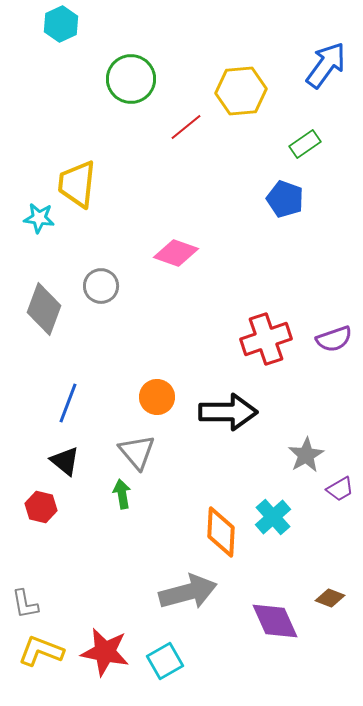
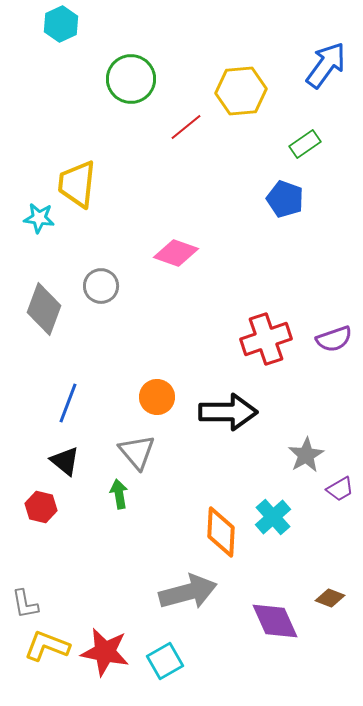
green arrow: moved 3 px left
yellow L-shape: moved 6 px right, 5 px up
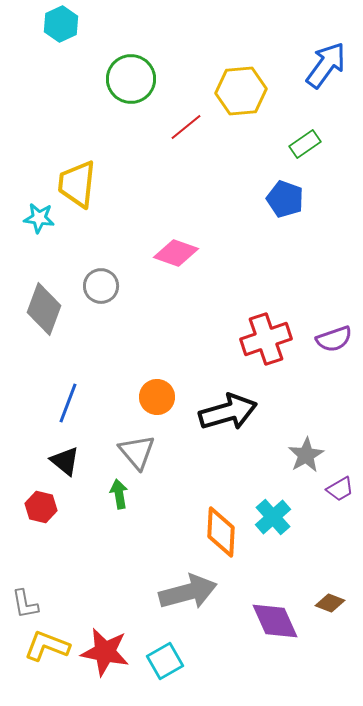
black arrow: rotated 16 degrees counterclockwise
brown diamond: moved 5 px down
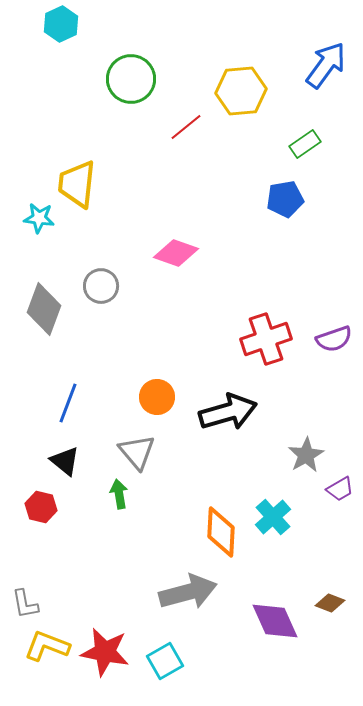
blue pentagon: rotated 30 degrees counterclockwise
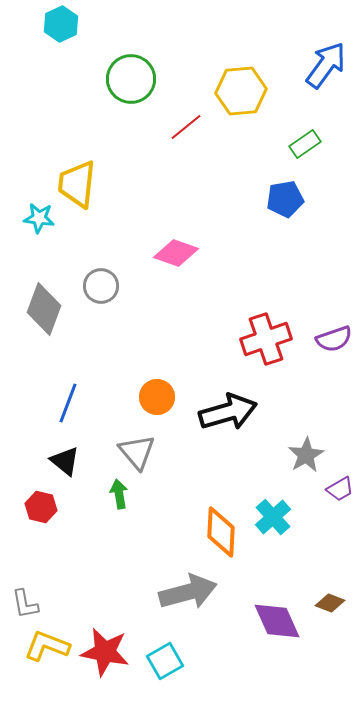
purple diamond: moved 2 px right
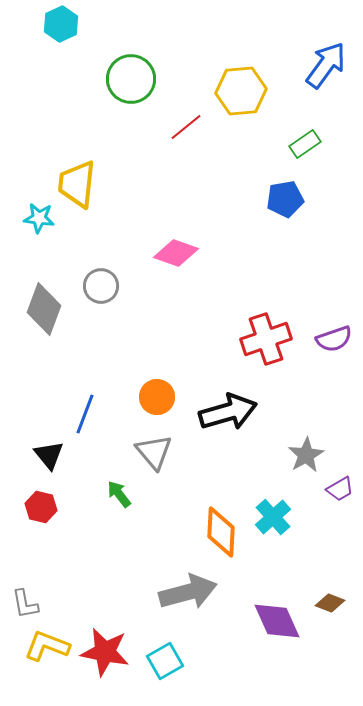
blue line: moved 17 px right, 11 px down
gray triangle: moved 17 px right
black triangle: moved 16 px left, 6 px up; rotated 12 degrees clockwise
green arrow: rotated 28 degrees counterclockwise
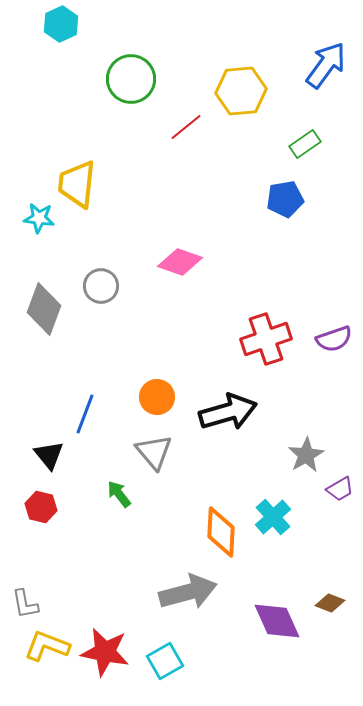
pink diamond: moved 4 px right, 9 px down
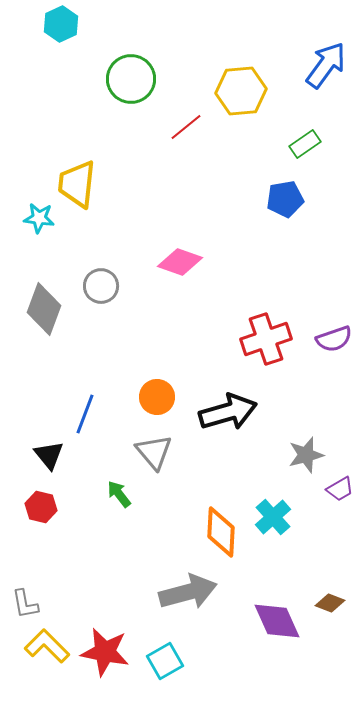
gray star: rotated 15 degrees clockwise
yellow L-shape: rotated 24 degrees clockwise
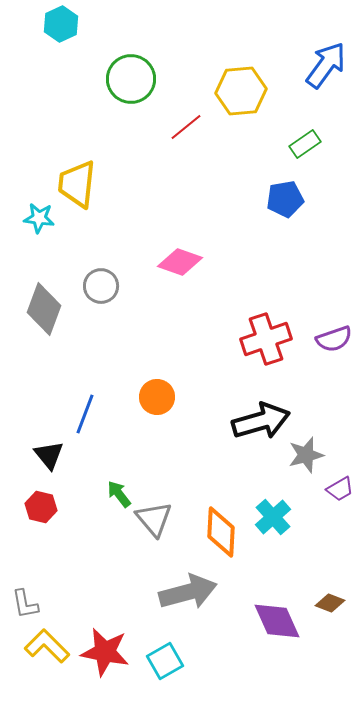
black arrow: moved 33 px right, 9 px down
gray triangle: moved 67 px down
